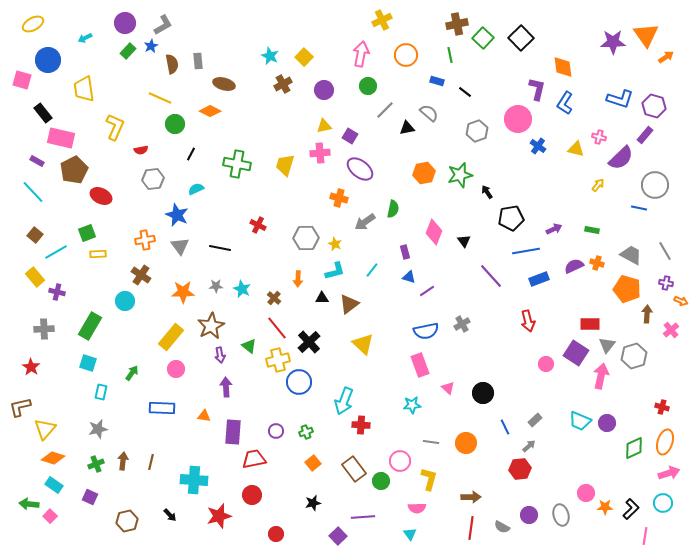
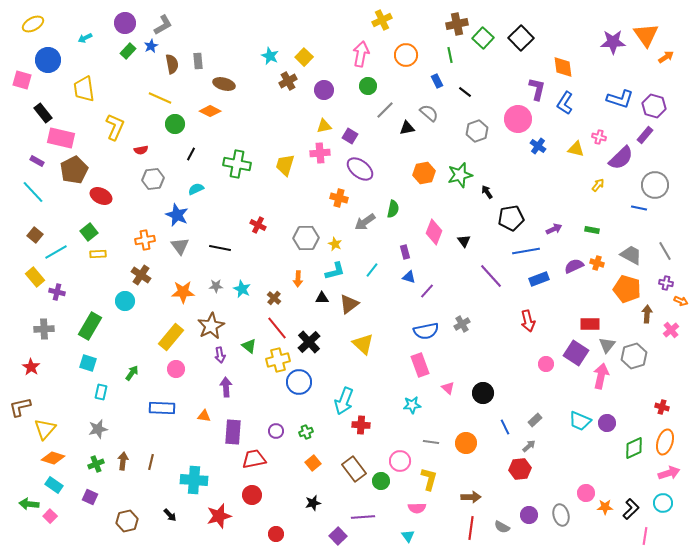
blue rectangle at (437, 81): rotated 48 degrees clockwise
brown cross at (283, 84): moved 5 px right, 3 px up
green square at (87, 233): moved 2 px right, 1 px up; rotated 18 degrees counterclockwise
purple line at (427, 291): rotated 14 degrees counterclockwise
cyan triangle at (410, 534): moved 2 px left, 2 px down
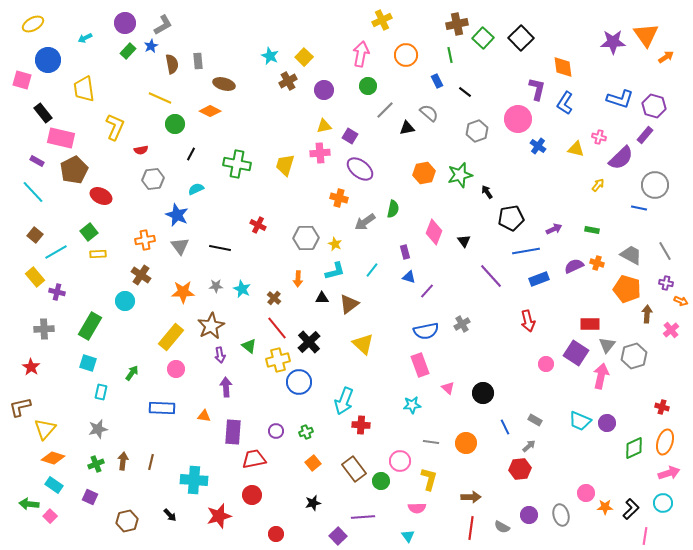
gray rectangle at (535, 420): rotated 72 degrees clockwise
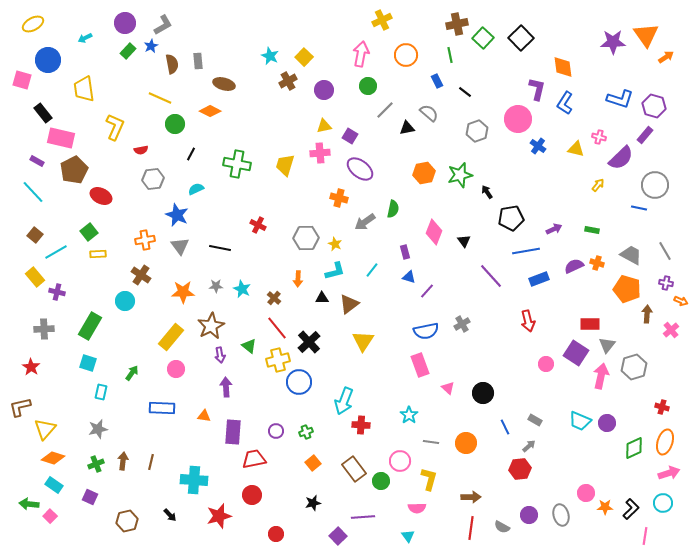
yellow triangle at (363, 344): moved 3 px up; rotated 20 degrees clockwise
gray hexagon at (634, 356): moved 11 px down
cyan star at (412, 405): moved 3 px left, 10 px down; rotated 30 degrees counterclockwise
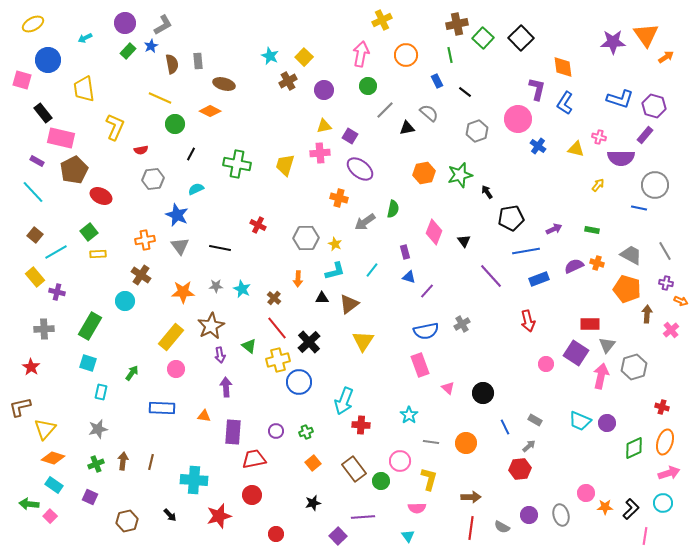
purple semicircle at (621, 158): rotated 44 degrees clockwise
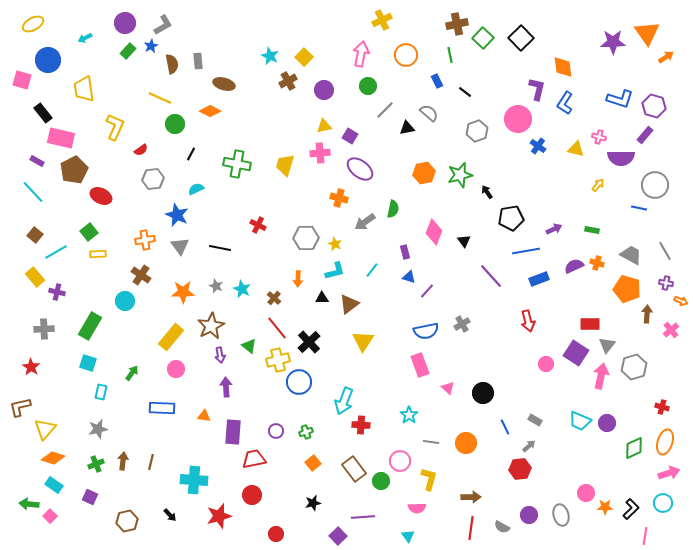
orange triangle at (646, 35): moved 1 px right, 2 px up
red semicircle at (141, 150): rotated 24 degrees counterclockwise
gray star at (216, 286): rotated 24 degrees clockwise
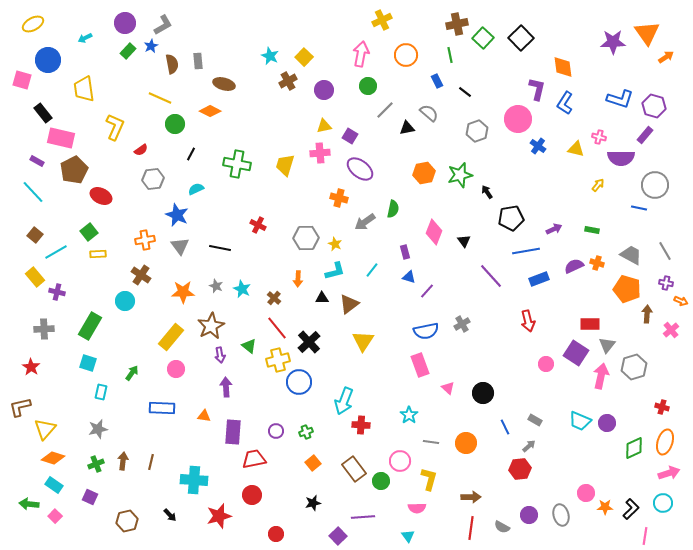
pink square at (50, 516): moved 5 px right
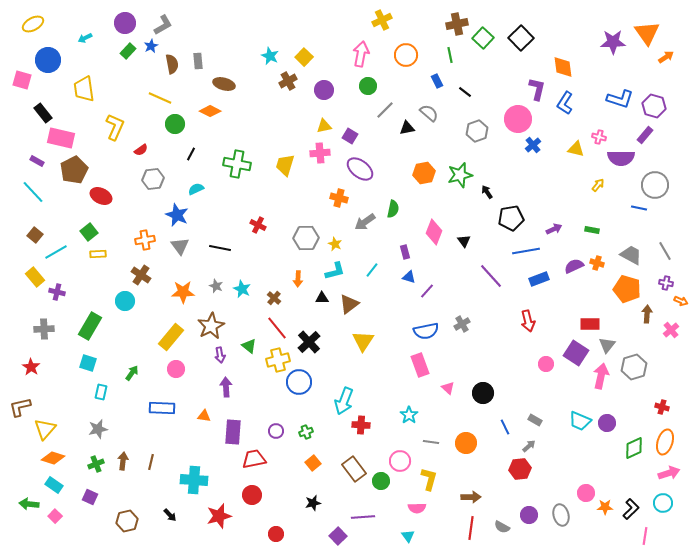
blue cross at (538, 146): moved 5 px left, 1 px up; rotated 14 degrees clockwise
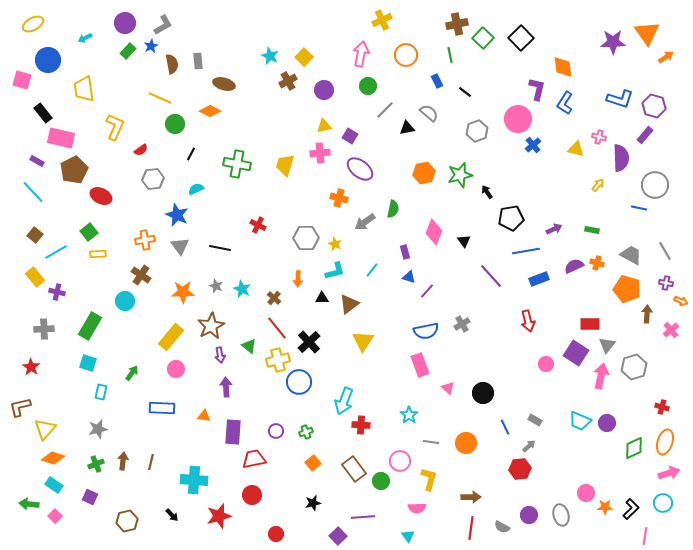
purple semicircle at (621, 158): rotated 92 degrees counterclockwise
black arrow at (170, 515): moved 2 px right
